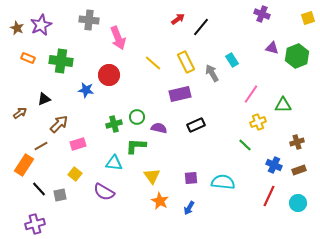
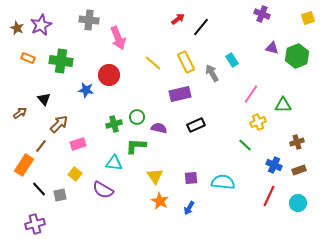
black triangle at (44, 99): rotated 48 degrees counterclockwise
brown line at (41, 146): rotated 24 degrees counterclockwise
yellow triangle at (152, 176): moved 3 px right
purple semicircle at (104, 192): moved 1 px left, 2 px up
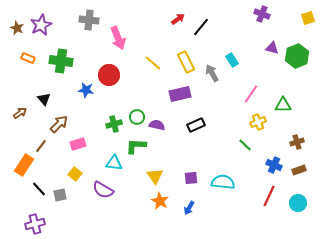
purple semicircle at (159, 128): moved 2 px left, 3 px up
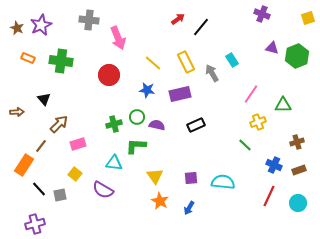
blue star at (86, 90): moved 61 px right
brown arrow at (20, 113): moved 3 px left, 1 px up; rotated 32 degrees clockwise
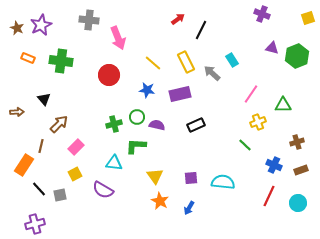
black line at (201, 27): moved 3 px down; rotated 12 degrees counterclockwise
gray arrow at (212, 73): rotated 18 degrees counterclockwise
pink rectangle at (78, 144): moved 2 px left, 3 px down; rotated 28 degrees counterclockwise
brown line at (41, 146): rotated 24 degrees counterclockwise
brown rectangle at (299, 170): moved 2 px right
yellow square at (75, 174): rotated 24 degrees clockwise
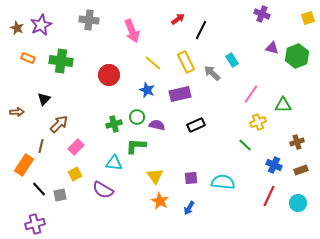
pink arrow at (118, 38): moved 14 px right, 7 px up
blue star at (147, 90): rotated 14 degrees clockwise
black triangle at (44, 99): rotated 24 degrees clockwise
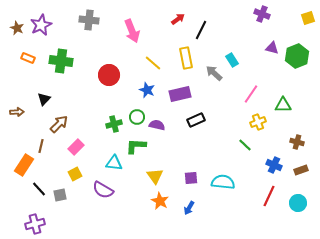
yellow rectangle at (186, 62): moved 4 px up; rotated 15 degrees clockwise
gray arrow at (212, 73): moved 2 px right
black rectangle at (196, 125): moved 5 px up
brown cross at (297, 142): rotated 32 degrees clockwise
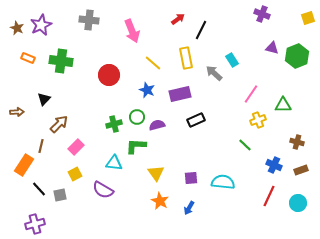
yellow cross at (258, 122): moved 2 px up
purple semicircle at (157, 125): rotated 28 degrees counterclockwise
yellow triangle at (155, 176): moved 1 px right, 3 px up
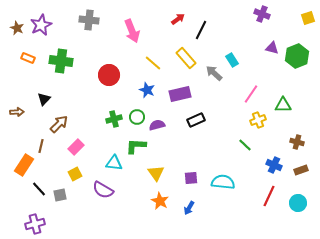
yellow rectangle at (186, 58): rotated 30 degrees counterclockwise
green cross at (114, 124): moved 5 px up
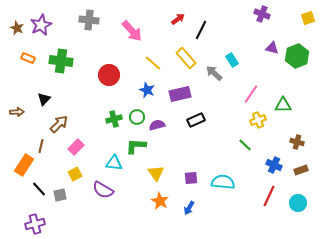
pink arrow at (132, 31): rotated 20 degrees counterclockwise
